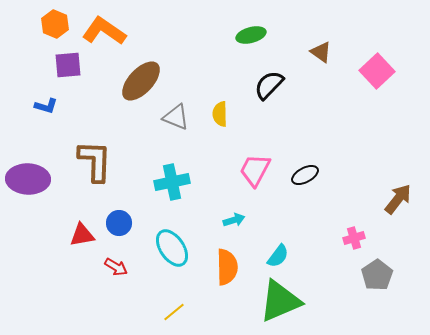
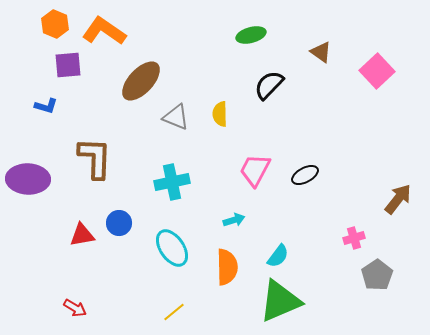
brown L-shape: moved 3 px up
red arrow: moved 41 px left, 41 px down
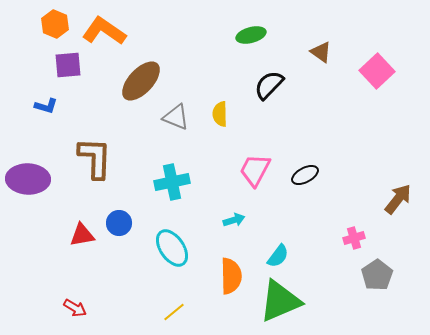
orange semicircle: moved 4 px right, 9 px down
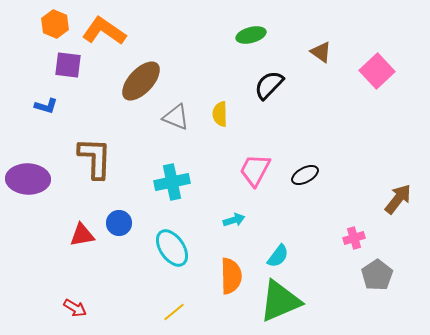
purple square: rotated 12 degrees clockwise
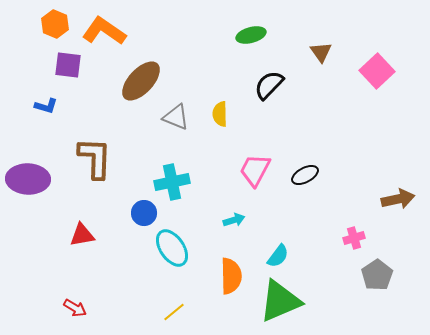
brown triangle: rotated 20 degrees clockwise
brown arrow: rotated 40 degrees clockwise
blue circle: moved 25 px right, 10 px up
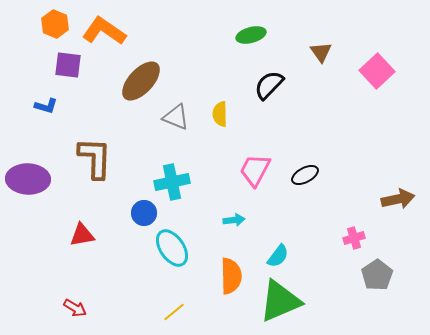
cyan arrow: rotated 10 degrees clockwise
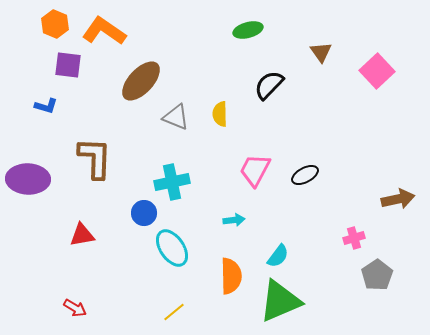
green ellipse: moved 3 px left, 5 px up
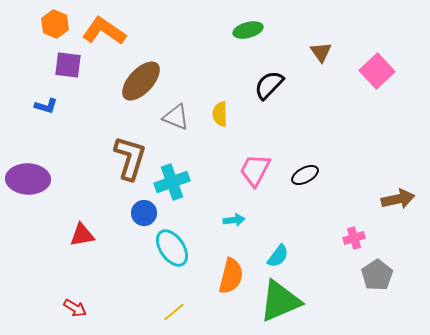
brown L-shape: moved 35 px right; rotated 15 degrees clockwise
cyan cross: rotated 8 degrees counterclockwise
orange semicircle: rotated 15 degrees clockwise
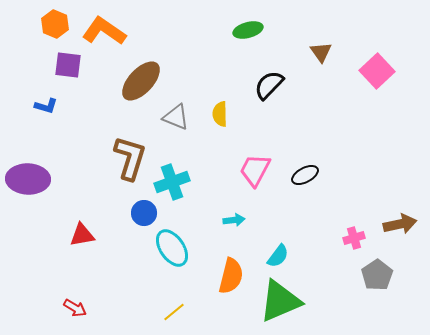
brown arrow: moved 2 px right, 25 px down
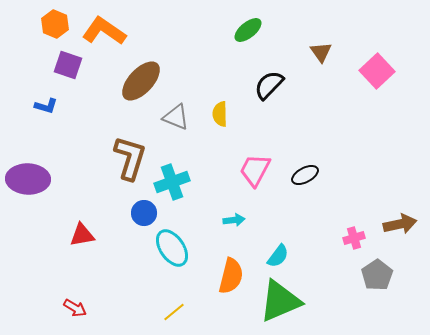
green ellipse: rotated 24 degrees counterclockwise
purple square: rotated 12 degrees clockwise
